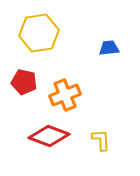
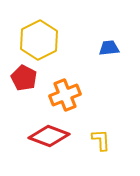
yellow hexagon: moved 7 px down; rotated 18 degrees counterclockwise
red pentagon: moved 4 px up; rotated 15 degrees clockwise
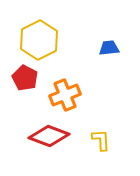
red pentagon: moved 1 px right
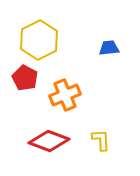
red diamond: moved 5 px down
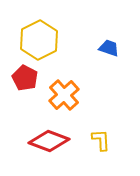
blue trapezoid: rotated 25 degrees clockwise
orange cross: moved 1 px left; rotated 20 degrees counterclockwise
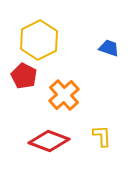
red pentagon: moved 1 px left, 2 px up
yellow L-shape: moved 1 px right, 4 px up
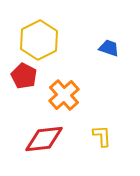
red diamond: moved 5 px left, 2 px up; rotated 27 degrees counterclockwise
